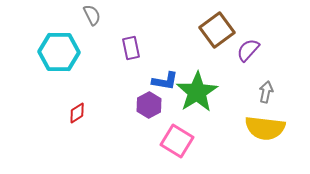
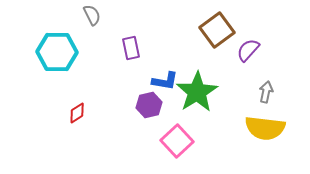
cyan hexagon: moved 2 px left
purple hexagon: rotated 15 degrees clockwise
pink square: rotated 16 degrees clockwise
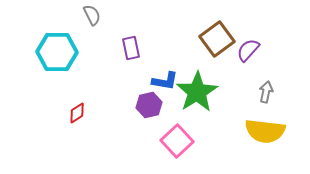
brown square: moved 9 px down
yellow semicircle: moved 3 px down
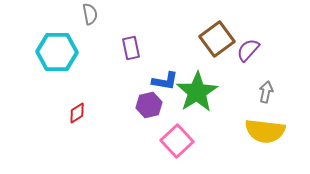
gray semicircle: moved 2 px left, 1 px up; rotated 15 degrees clockwise
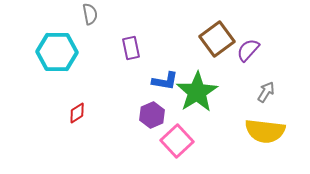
gray arrow: rotated 20 degrees clockwise
purple hexagon: moved 3 px right, 10 px down; rotated 10 degrees counterclockwise
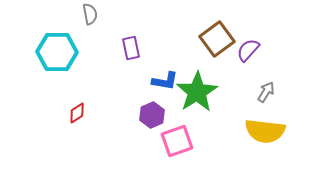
pink square: rotated 24 degrees clockwise
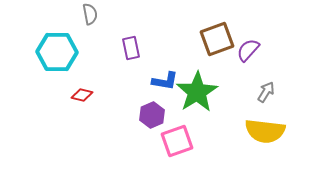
brown square: rotated 16 degrees clockwise
red diamond: moved 5 px right, 18 px up; rotated 45 degrees clockwise
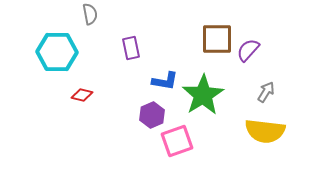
brown square: rotated 20 degrees clockwise
green star: moved 6 px right, 3 px down
